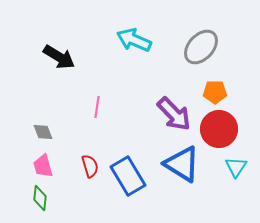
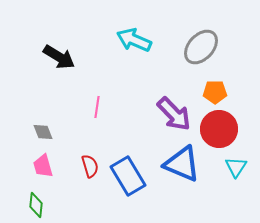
blue triangle: rotated 9 degrees counterclockwise
green diamond: moved 4 px left, 7 px down
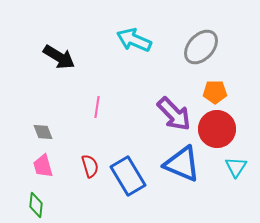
red circle: moved 2 px left
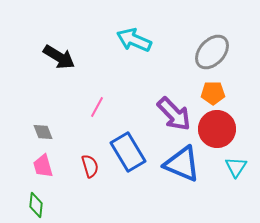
gray ellipse: moved 11 px right, 5 px down
orange pentagon: moved 2 px left, 1 px down
pink line: rotated 20 degrees clockwise
blue rectangle: moved 24 px up
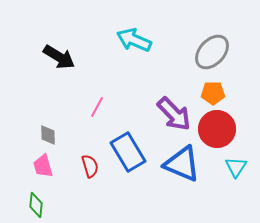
gray diamond: moved 5 px right, 3 px down; rotated 20 degrees clockwise
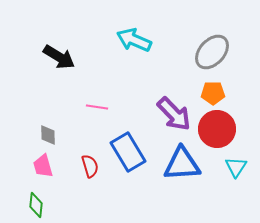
pink line: rotated 70 degrees clockwise
blue triangle: rotated 27 degrees counterclockwise
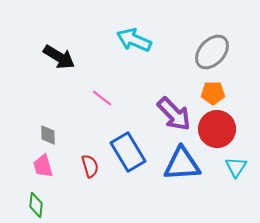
pink line: moved 5 px right, 9 px up; rotated 30 degrees clockwise
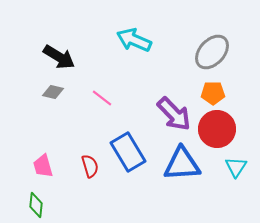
gray diamond: moved 5 px right, 43 px up; rotated 75 degrees counterclockwise
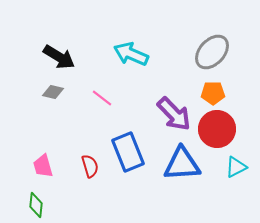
cyan arrow: moved 3 px left, 14 px down
blue rectangle: rotated 9 degrees clockwise
cyan triangle: rotated 30 degrees clockwise
